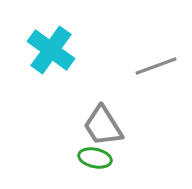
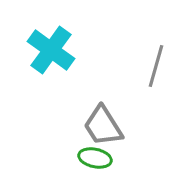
gray line: rotated 54 degrees counterclockwise
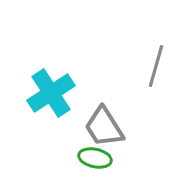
cyan cross: moved 43 px down; rotated 21 degrees clockwise
gray trapezoid: moved 1 px right, 1 px down
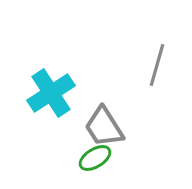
gray line: moved 1 px right, 1 px up
green ellipse: rotated 44 degrees counterclockwise
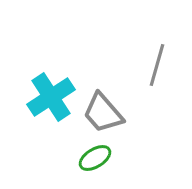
cyan cross: moved 4 px down
gray trapezoid: moved 1 px left, 14 px up; rotated 9 degrees counterclockwise
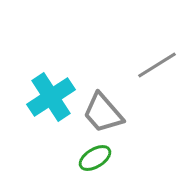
gray line: rotated 42 degrees clockwise
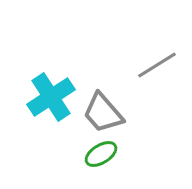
green ellipse: moved 6 px right, 4 px up
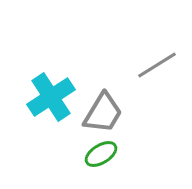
gray trapezoid: rotated 108 degrees counterclockwise
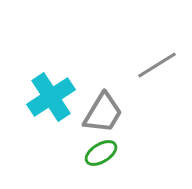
green ellipse: moved 1 px up
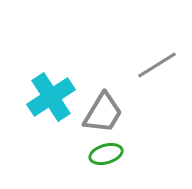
green ellipse: moved 5 px right, 1 px down; rotated 16 degrees clockwise
